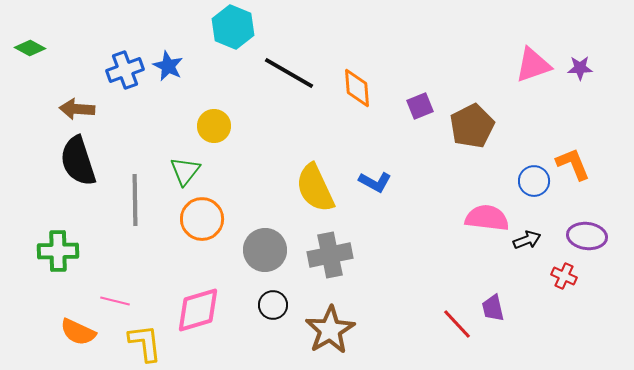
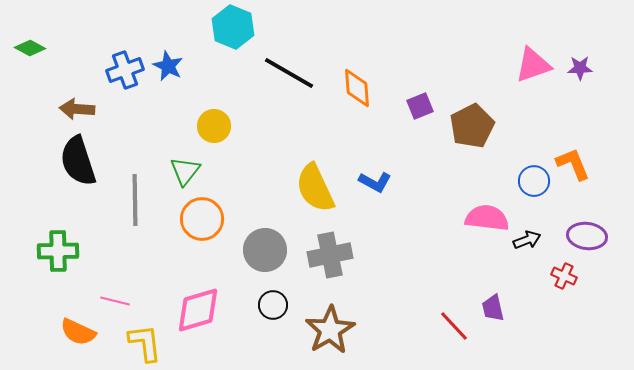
red line: moved 3 px left, 2 px down
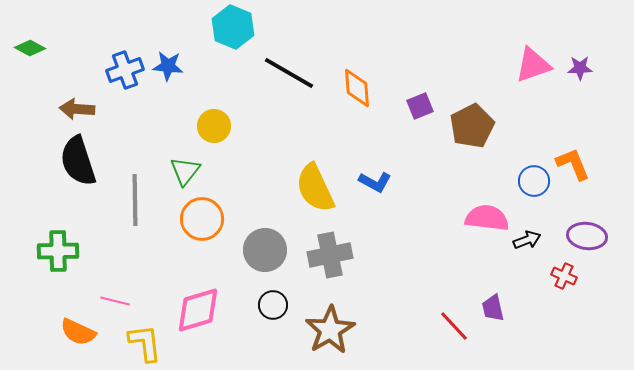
blue star: rotated 20 degrees counterclockwise
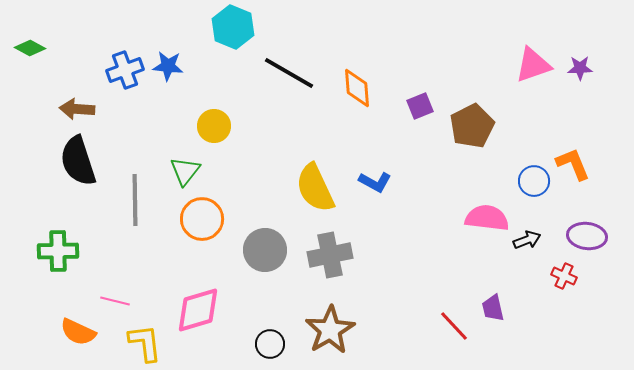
black circle: moved 3 px left, 39 px down
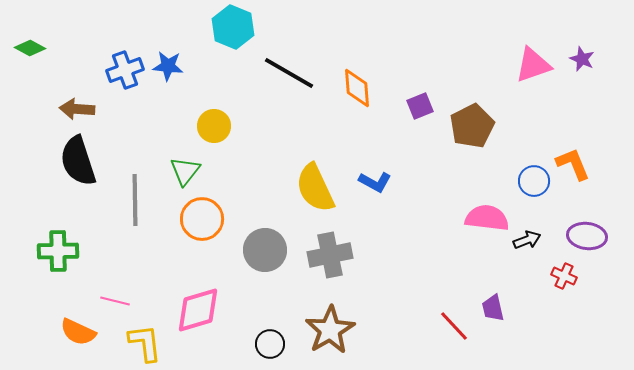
purple star: moved 2 px right, 9 px up; rotated 25 degrees clockwise
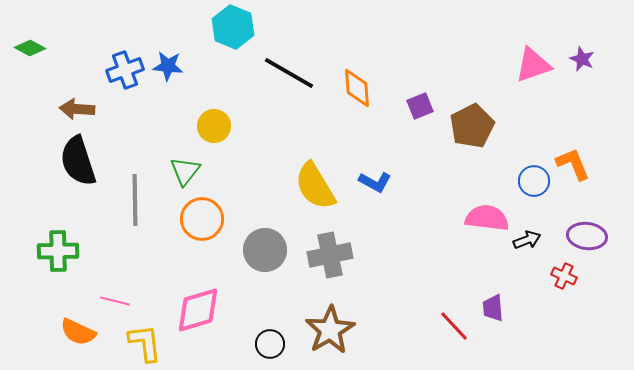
yellow semicircle: moved 2 px up; rotated 6 degrees counterclockwise
purple trapezoid: rotated 8 degrees clockwise
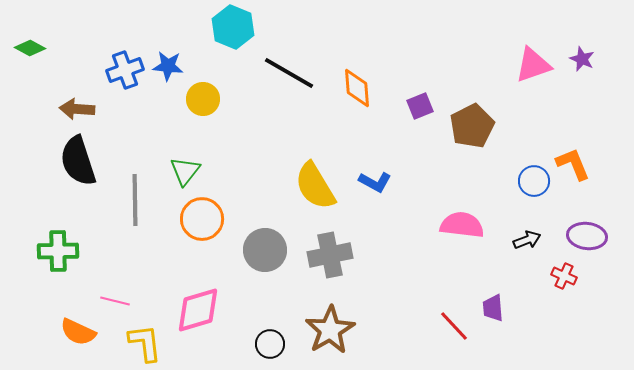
yellow circle: moved 11 px left, 27 px up
pink semicircle: moved 25 px left, 7 px down
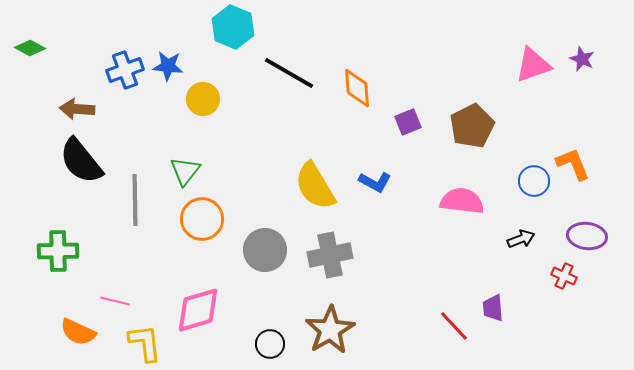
purple square: moved 12 px left, 16 px down
black semicircle: moved 3 px right; rotated 21 degrees counterclockwise
pink semicircle: moved 24 px up
black arrow: moved 6 px left, 1 px up
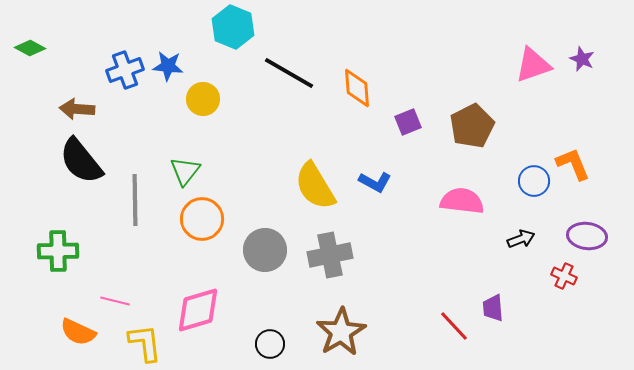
brown star: moved 11 px right, 2 px down
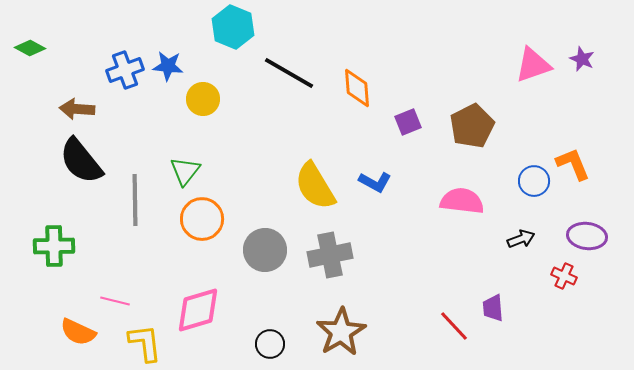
green cross: moved 4 px left, 5 px up
